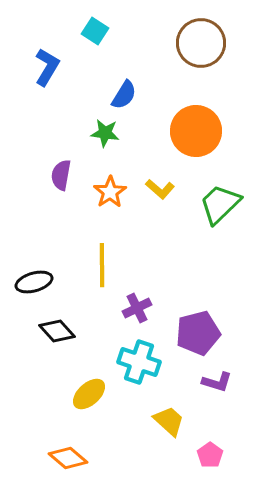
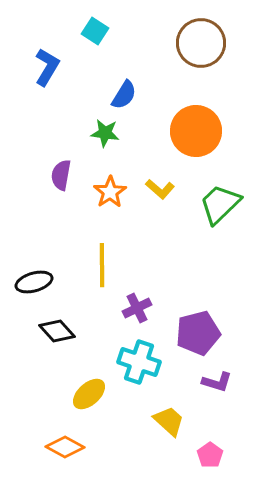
orange diamond: moved 3 px left, 11 px up; rotated 12 degrees counterclockwise
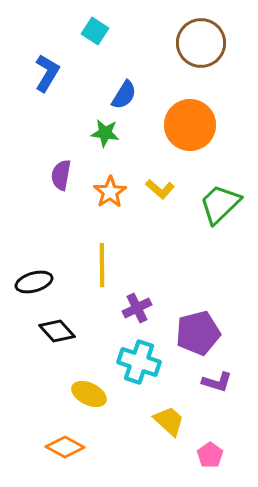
blue L-shape: moved 6 px down
orange circle: moved 6 px left, 6 px up
yellow ellipse: rotated 68 degrees clockwise
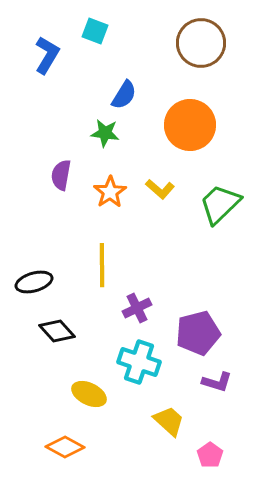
cyan square: rotated 12 degrees counterclockwise
blue L-shape: moved 18 px up
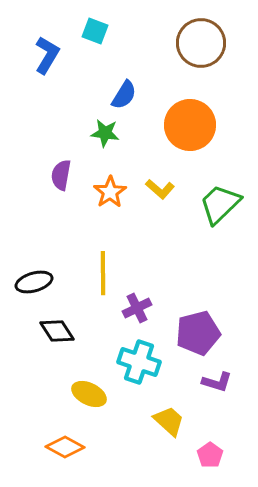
yellow line: moved 1 px right, 8 px down
black diamond: rotated 9 degrees clockwise
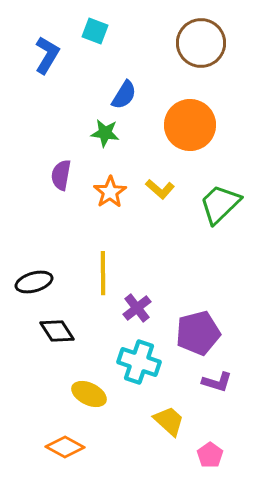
purple cross: rotated 12 degrees counterclockwise
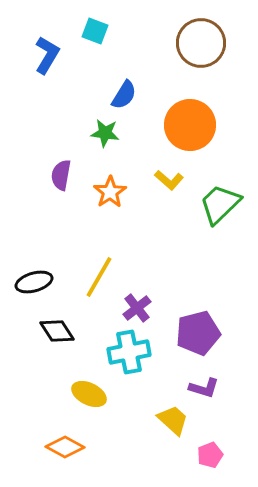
yellow L-shape: moved 9 px right, 9 px up
yellow line: moved 4 px left, 4 px down; rotated 30 degrees clockwise
cyan cross: moved 10 px left, 10 px up; rotated 30 degrees counterclockwise
purple L-shape: moved 13 px left, 6 px down
yellow trapezoid: moved 4 px right, 1 px up
pink pentagon: rotated 15 degrees clockwise
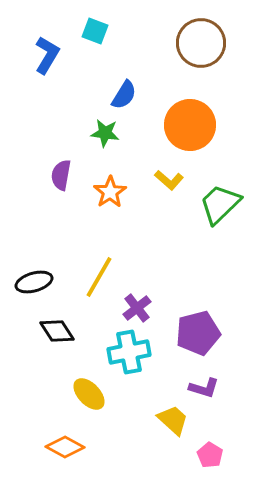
yellow ellipse: rotated 20 degrees clockwise
pink pentagon: rotated 20 degrees counterclockwise
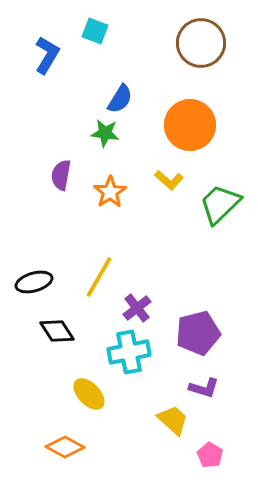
blue semicircle: moved 4 px left, 4 px down
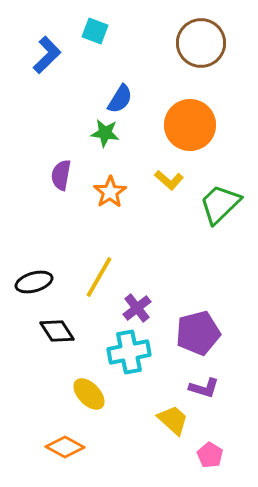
blue L-shape: rotated 15 degrees clockwise
